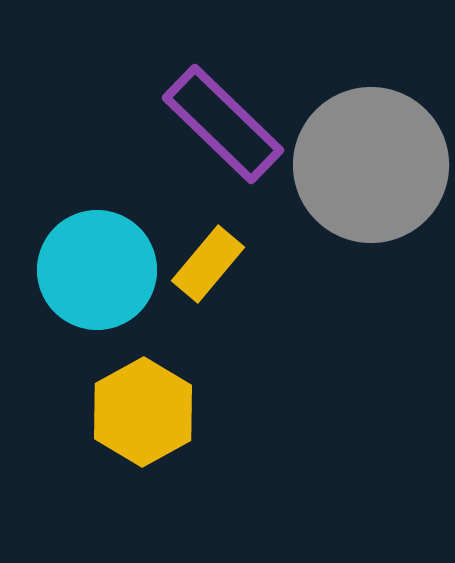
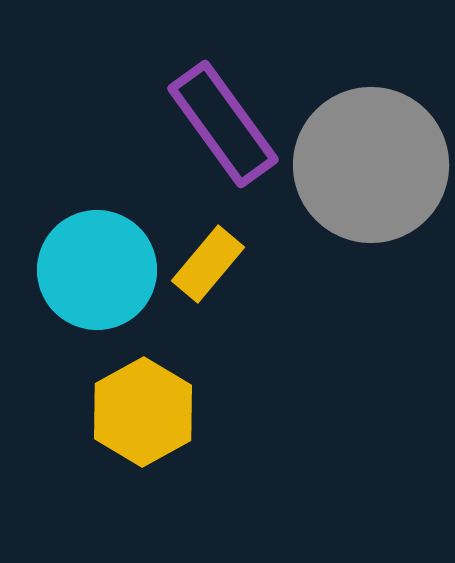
purple rectangle: rotated 10 degrees clockwise
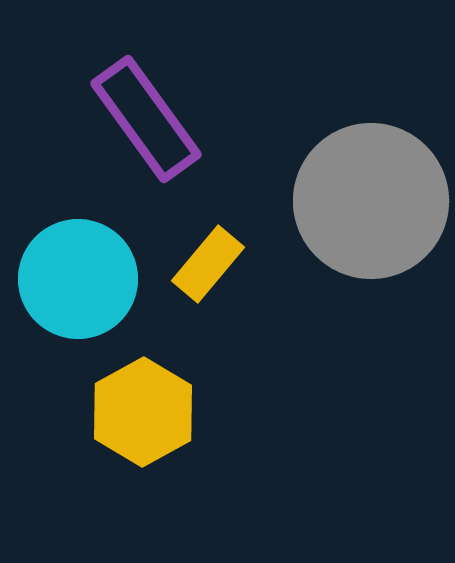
purple rectangle: moved 77 px left, 5 px up
gray circle: moved 36 px down
cyan circle: moved 19 px left, 9 px down
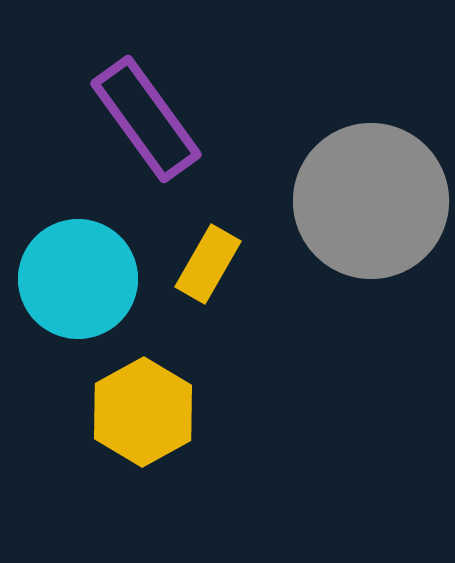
yellow rectangle: rotated 10 degrees counterclockwise
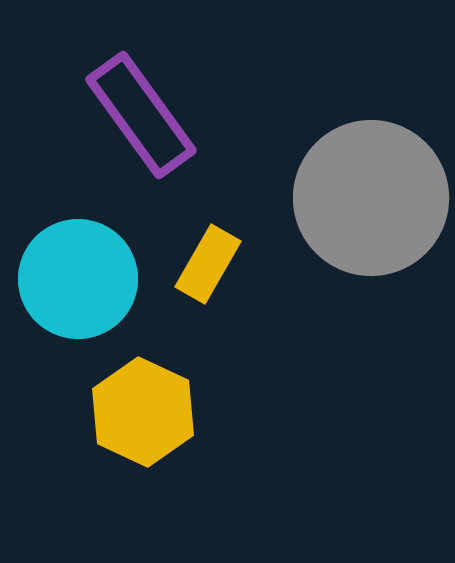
purple rectangle: moved 5 px left, 4 px up
gray circle: moved 3 px up
yellow hexagon: rotated 6 degrees counterclockwise
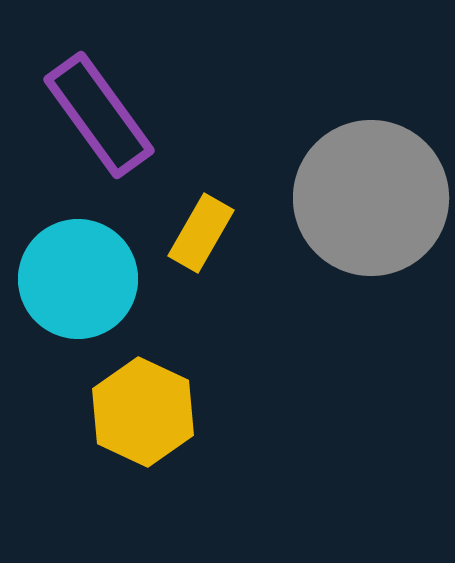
purple rectangle: moved 42 px left
yellow rectangle: moved 7 px left, 31 px up
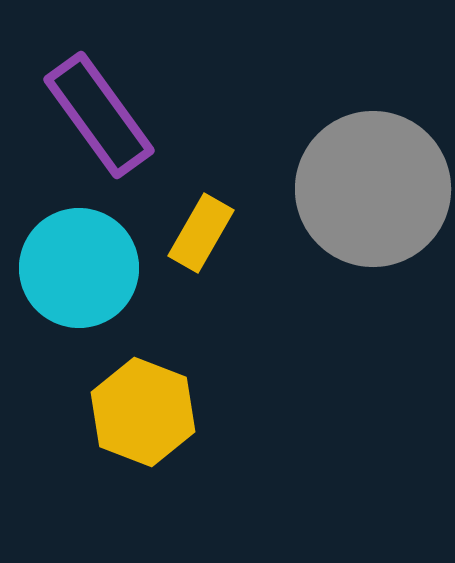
gray circle: moved 2 px right, 9 px up
cyan circle: moved 1 px right, 11 px up
yellow hexagon: rotated 4 degrees counterclockwise
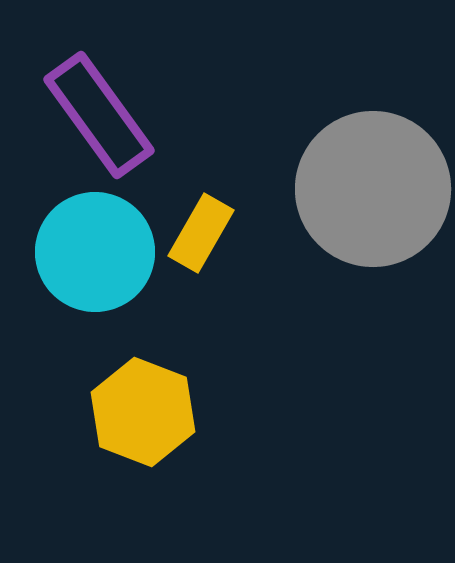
cyan circle: moved 16 px right, 16 px up
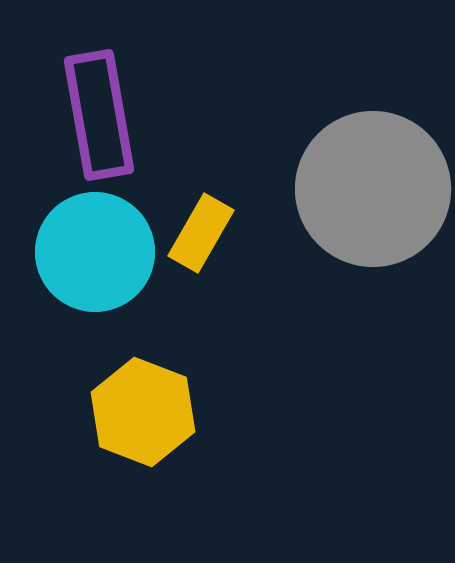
purple rectangle: rotated 26 degrees clockwise
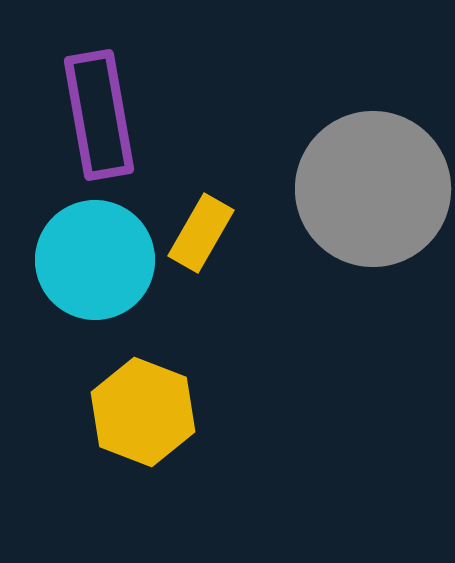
cyan circle: moved 8 px down
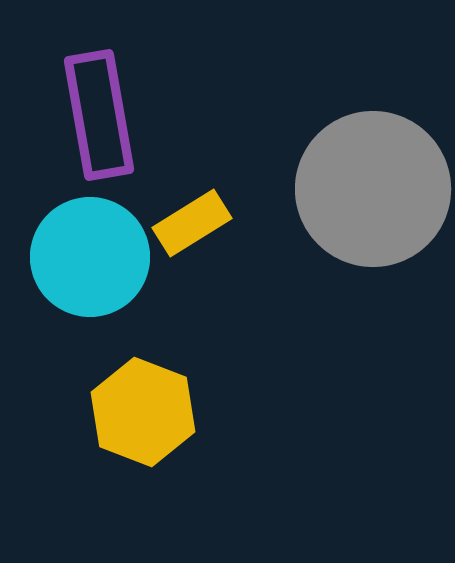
yellow rectangle: moved 9 px left, 10 px up; rotated 28 degrees clockwise
cyan circle: moved 5 px left, 3 px up
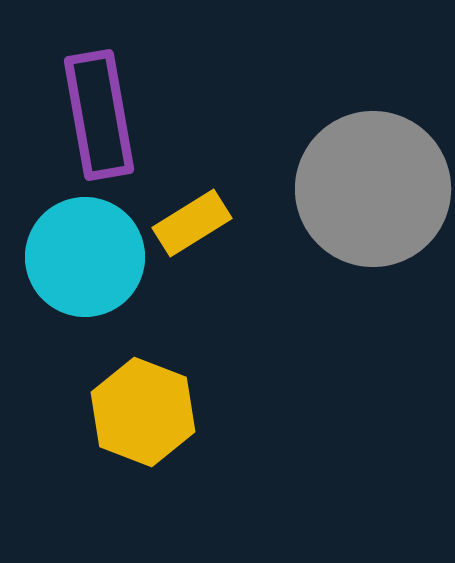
cyan circle: moved 5 px left
